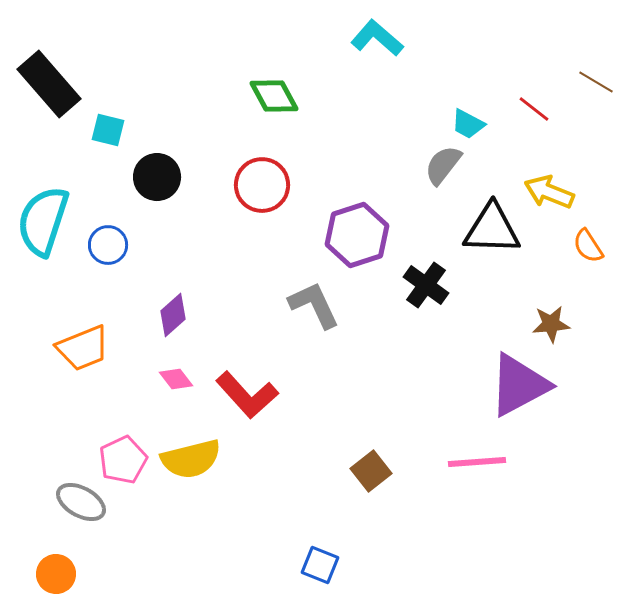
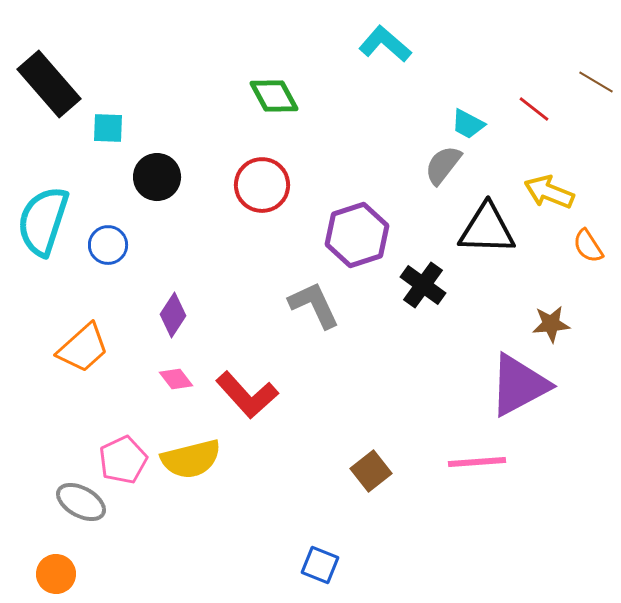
cyan L-shape: moved 8 px right, 6 px down
cyan square: moved 2 px up; rotated 12 degrees counterclockwise
black triangle: moved 5 px left
black cross: moved 3 px left
purple diamond: rotated 15 degrees counterclockwise
orange trapezoid: rotated 20 degrees counterclockwise
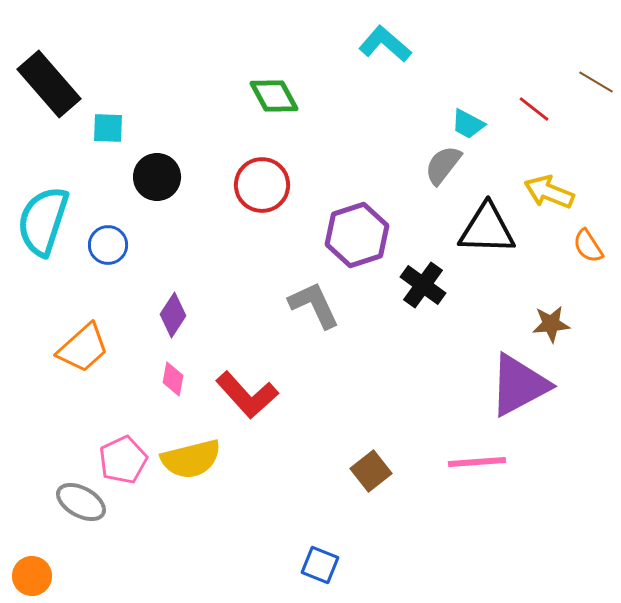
pink diamond: moved 3 px left; rotated 48 degrees clockwise
orange circle: moved 24 px left, 2 px down
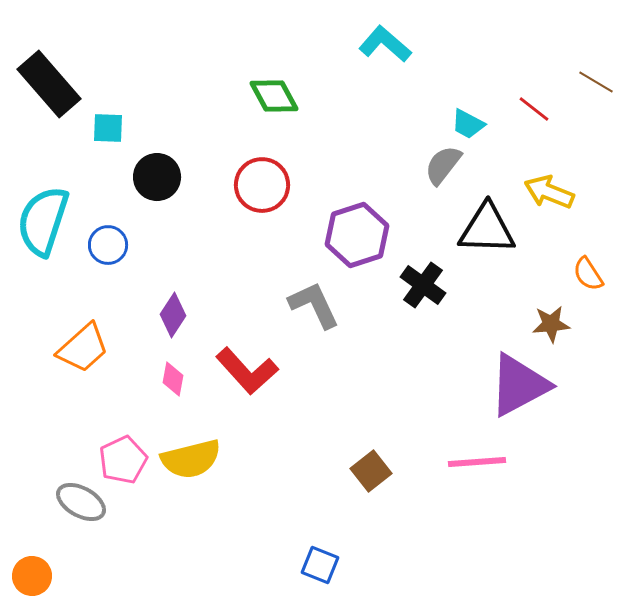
orange semicircle: moved 28 px down
red L-shape: moved 24 px up
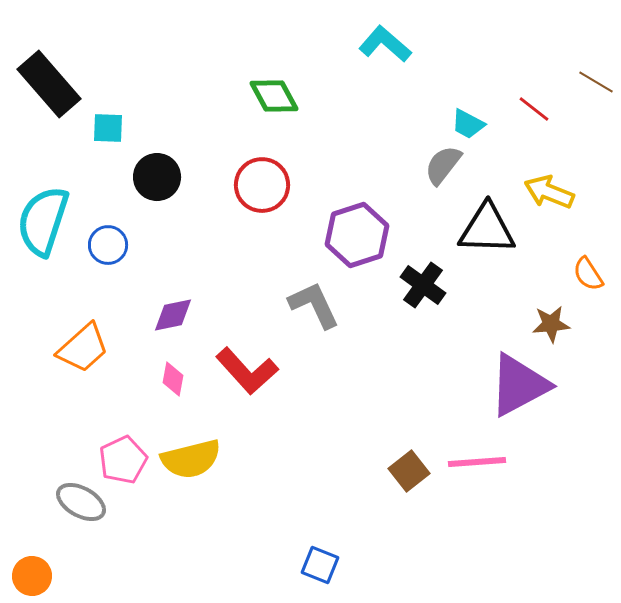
purple diamond: rotated 45 degrees clockwise
brown square: moved 38 px right
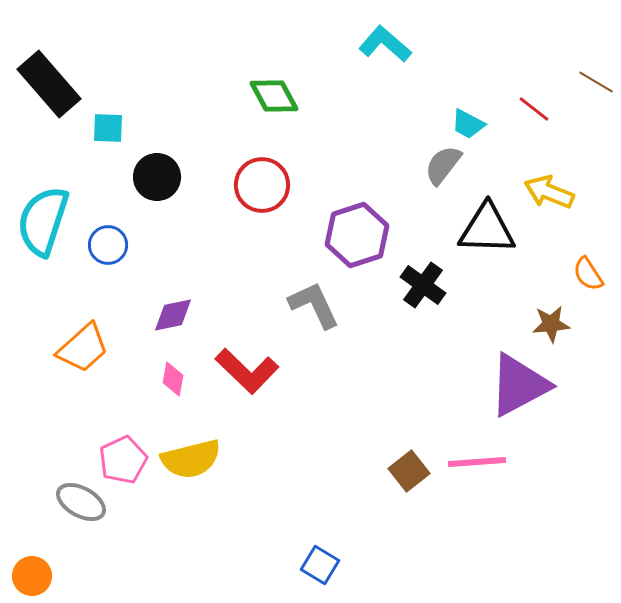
red L-shape: rotated 4 degrees counterclockwise
blue square: rotated 9 degrees clockwise
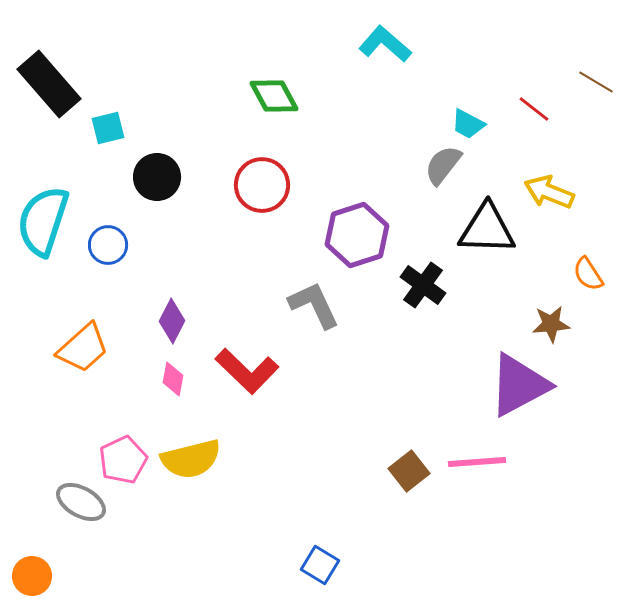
cyan square: rotated 16 degrees counterclockwise
purple diamond: moved 1 px left, 6 px down; rotated 51 degrees counterclockwise
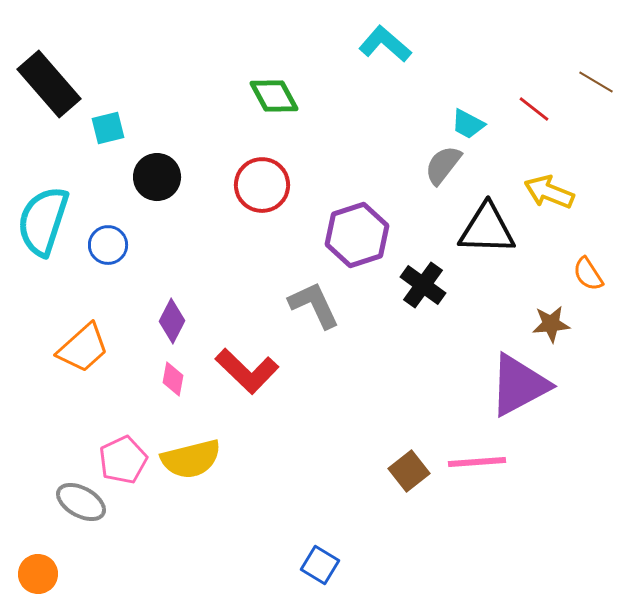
orange circle: moved 6 px right, 2 px up
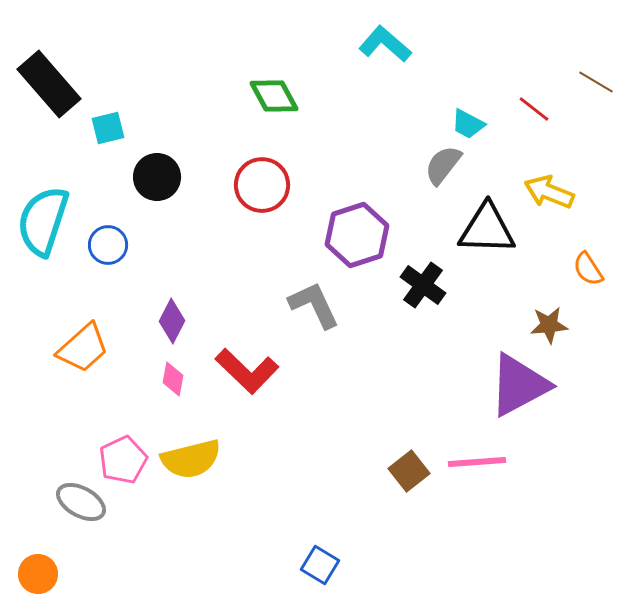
orange semicircle: moved 5 px up
brown star: moved 2 px left, 1 px down
